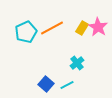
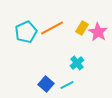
pink star: moved 5 px down
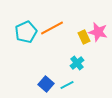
yellow rectangle: moved 2 px right, 9 px down; rotated 56 degrees counterclockwise
pink star: rotated 18 degrees counterclockwise
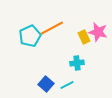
cyan pentagon: moved 4 px right, 4 px down
cyan cross: rotated 32 degrees clockwise
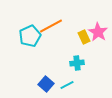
orange line: moved 1 px left, 2 px up
pink star: rotated 18 degrees clockwise
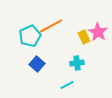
blue square: moved 9 px left, 20 px up
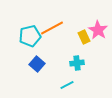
orange line: moved 1 px right, 2 px down
pink star: moved 2 px up
cyan pentagon: rotated 10 degrees clockwise
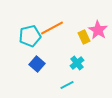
cyan cross: rotated 32 degrees counterclockwise
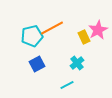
pink star: rotated 12 degrees clockwise
cyan pentagon: moved 2 px right
blue square: rotated 21 degrees clockwise
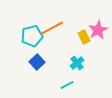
blue square: moved 2 px up; rotated 14 degrees counterclockwise
